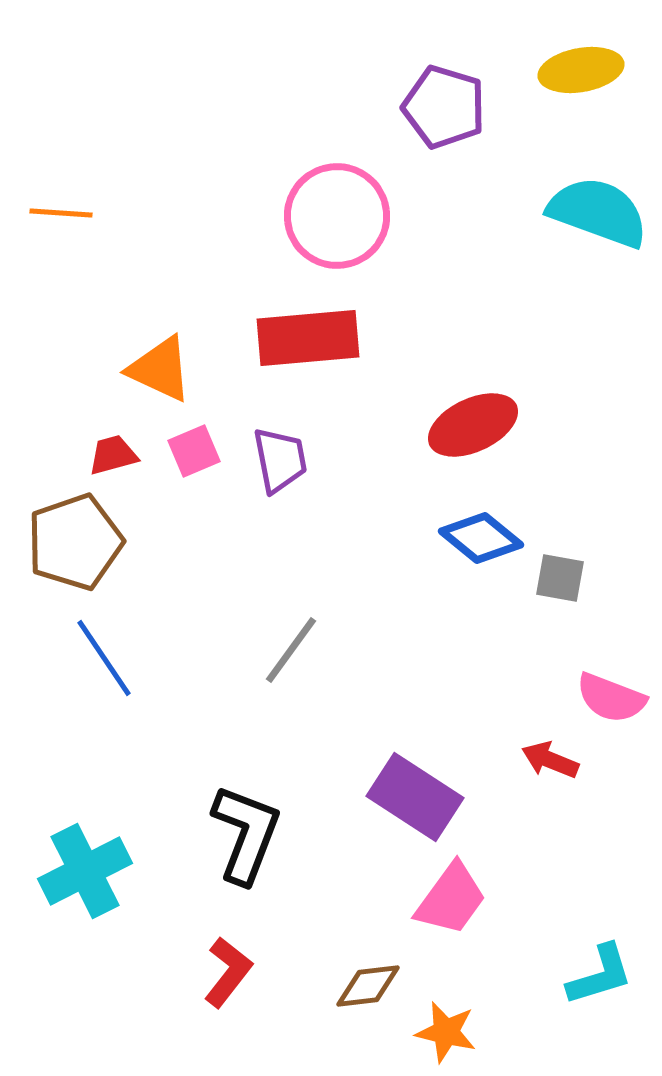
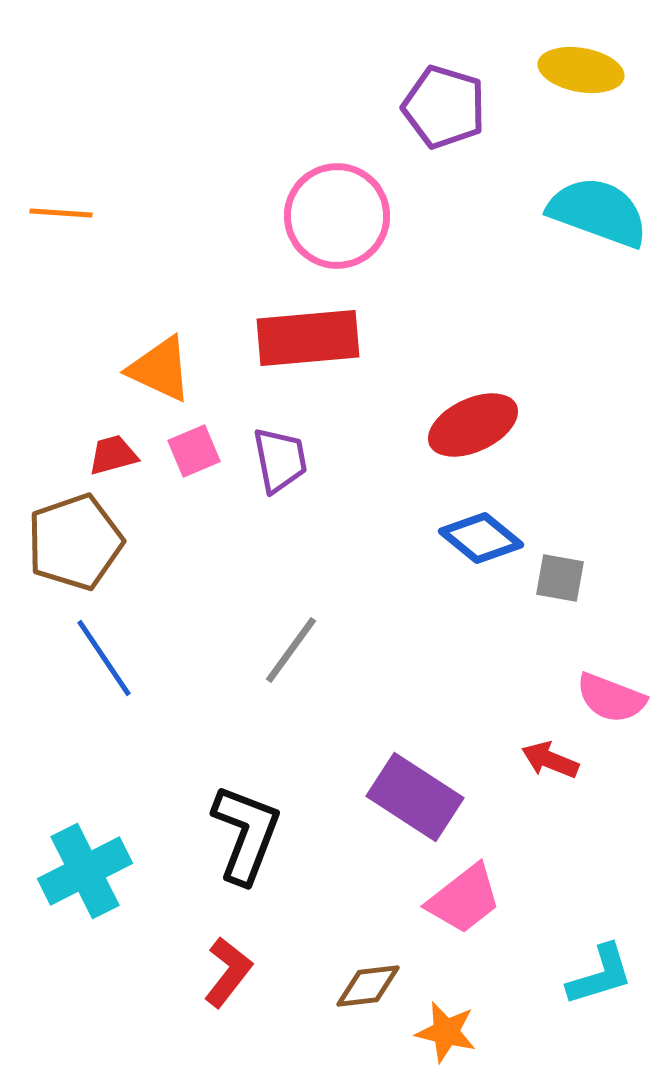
yellow ellipse: rotated 20 degrees clockwise
pink trapezoid: moved 13 px right; rotated 16 degrees clockwise
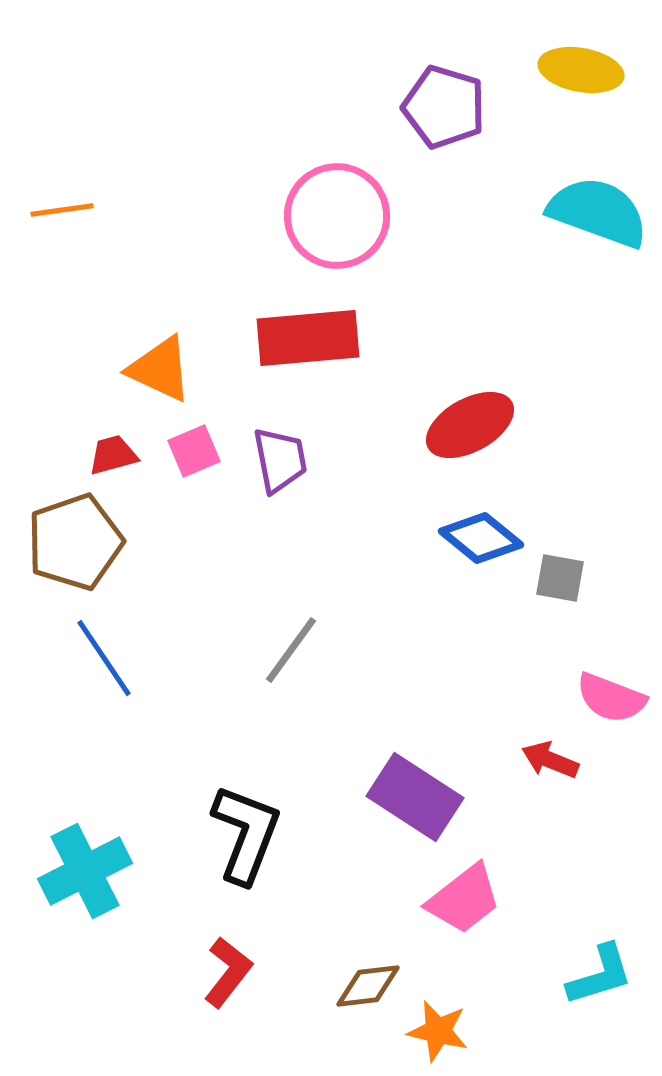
orange line: moved 1 px right, 3 px up; rotated 12 degrees counterclockwise
red ellipse: moved 3 px left; rotated 4 degrees counterclockwise
orange star: moved 8 px left, 1 px up
